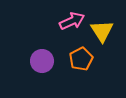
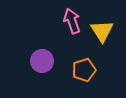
pink arrow: rotated 85 degrees counterclockwise
orange pentagon: moved 3 px right, 11 px down; rotated 10 degrees clockwise
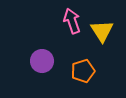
orange pentagon: moved 1 px left, 1 px down
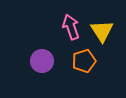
pink arrow: moved 1 px left, 6 px down
orange pentagon: moved 1 px right, 10 px up
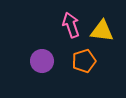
pink arrow: moved 2 px up
yellow triangle: rotated 50 degrees counterclockwise
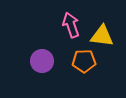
yellow triangle: moved 5 px down
orange pentagon: rotated 15 degrees clockwise
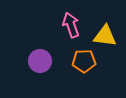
yellow triangle: moved 3 px right
purple circle: moved 2 px left
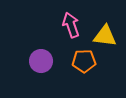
purple circle: moved 1 px right
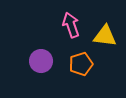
orange pentagon: moved 3 px left, 3 px down; rotated 15 degrees counterclockwise
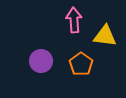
pink arrow: moved 3 px right, 5 px up; rotated 15 degrees clockwise
orange pentagon: rotated 20 degrees counterclockwise
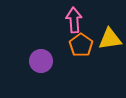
yellow triangle: moved 5 px right, 3 px down; rotated 15 degrees counterclockwise
orange pentagon: moved 19 px up
